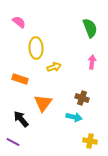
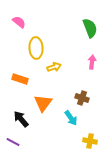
cyan arrow: moved 3 px left, 1 px down; rotated 42 degrees clockwise
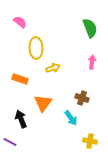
pink semicircle: moved 1 px right
yellow arrow: moved 1 px left, 1 px down
black arrow: rotated 18 degrees clockwise
purple line: moved 3 px left
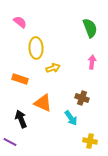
orange triangle: rotated 42 degrees counterclockwise
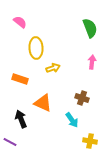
cyan arrow: moved 1 px right, 2 px down
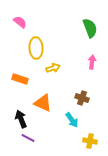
purple line: moved 18 px right, 4 px up
